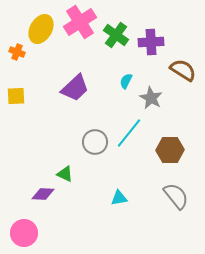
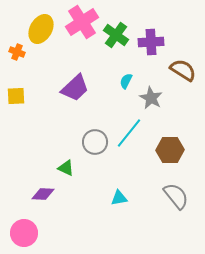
pink cross: moved 2 px right
green triangle: moved 1 px right, 6 px up
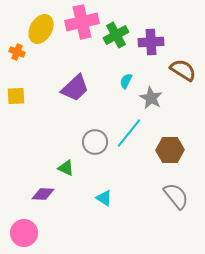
pink cross: rotated 20 degrees clockwise
green cross: rotated 25 degrees clockwise
cyan triangle: moved 15 px left; rotated 42 degrees clockwise
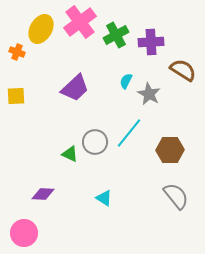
pink cross: moved 2 px left; rotated 24 degrees counterclockwise
gray star: moved 2 px left, 4 px up
green triangle: moved 4 px right, 14 px up
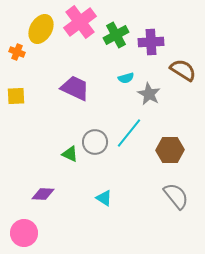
cyan semicircle: moved 3 px up; rotated 133 degrees counterclockwise
purple trapezoid: rotated 112 degrees counterclockwise
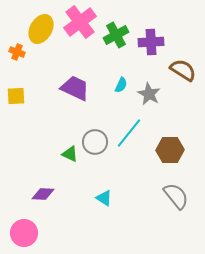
cyan semicircle: moved 5 px left, 7 px down; rotated 49 degrees counterclockwise
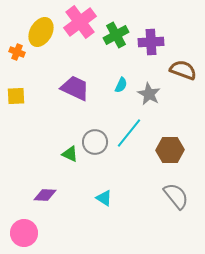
yellow ellipse: moved 3 px down
brown semicircle: rotated 12 degrees counterclockwise
purple diamond: moved 2 px right, 1 px down
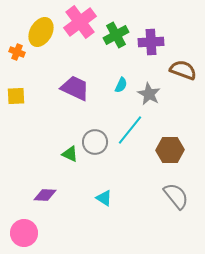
cyan line: moved 1 px right, 3 px up
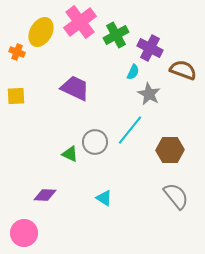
purple cross: moved 1 px left, 6 px down; rotated 30 degrees clockwise
cyan semicircle: moved 12 px right, 13 px up
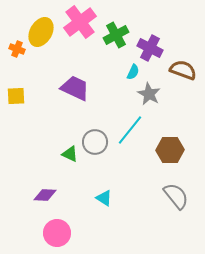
orange cross: moved 3 px up
pink circle: moved 33 px right
